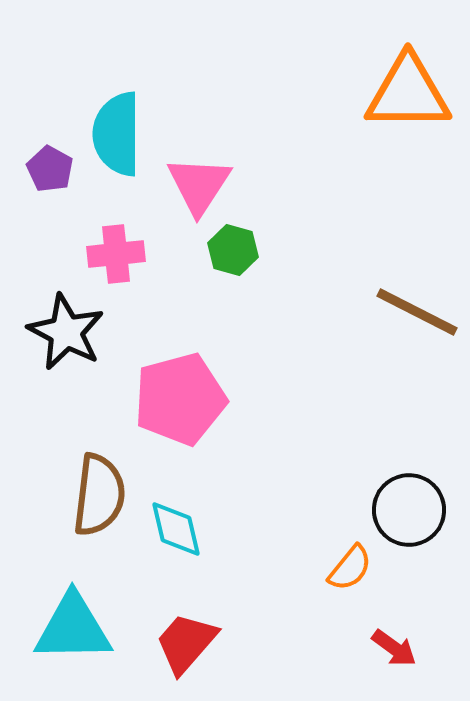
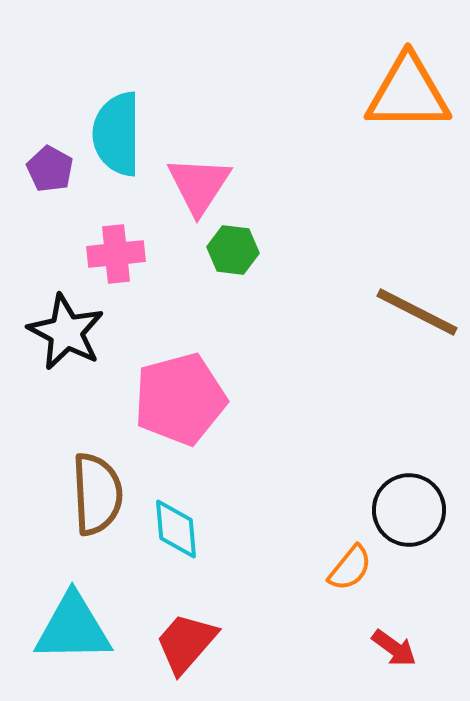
green hexagon: rotated 9 degrees counterclockwise
brown semicircle: moved 2 px left, 1 px up; rotated 10 degrees counterclockwise
cyan diamond: rotated 8 degrees clockwise
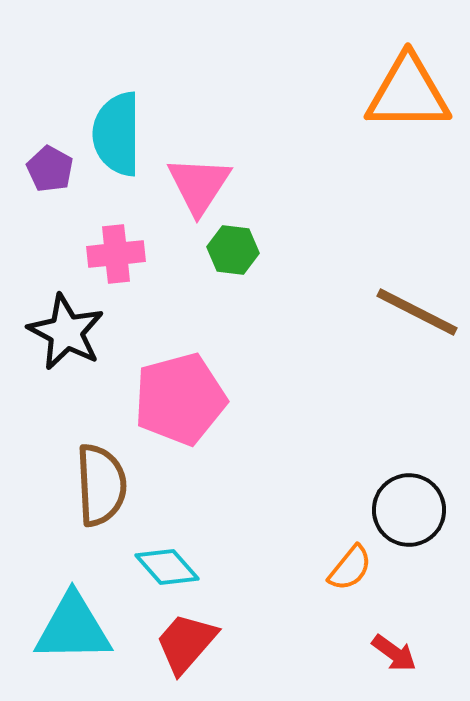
brown semicircle: moved 4 px right, 9 px up
cyan diamond: moved 9 px left, 38 px down; rotated 36 degrees counterclockwise
red arrow: moved 5 px down
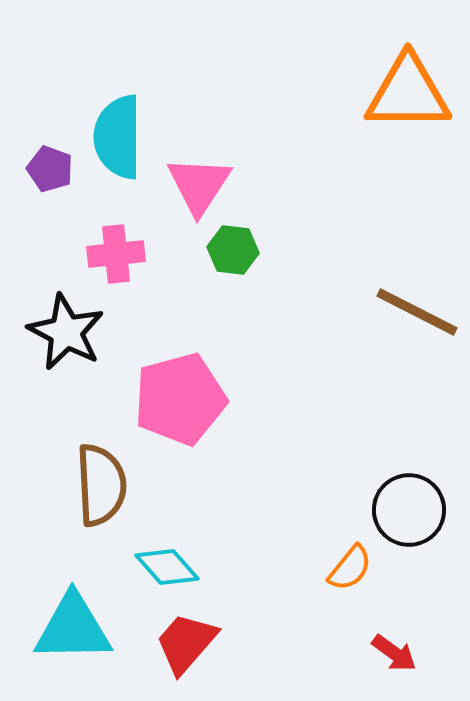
cyan semicircle: moved 1 px right, 3 px down
purple pentagon: rotated 9 degrees counterclockwise
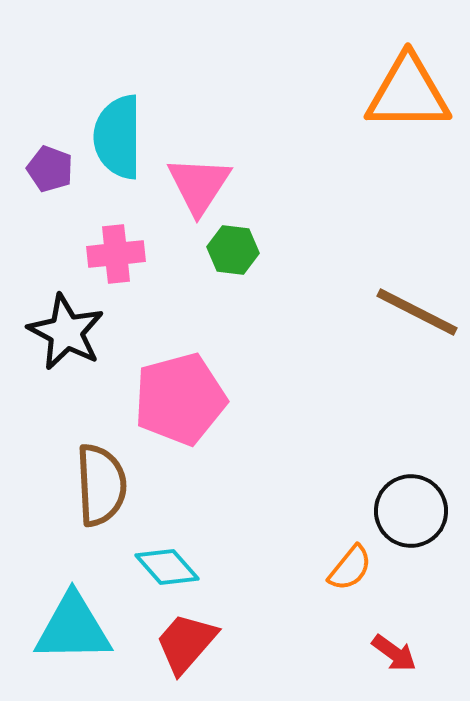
black circle: moved 2 px right, 1 px down
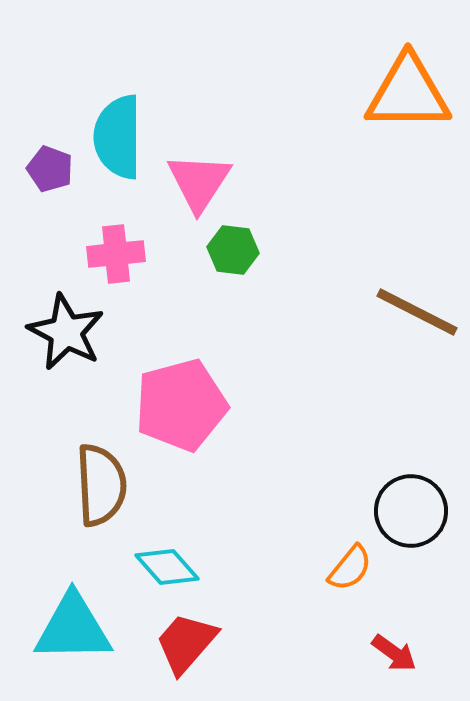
pink triangle: moved 3 px up
pink pentagon: moved 1 px right, 6 px down
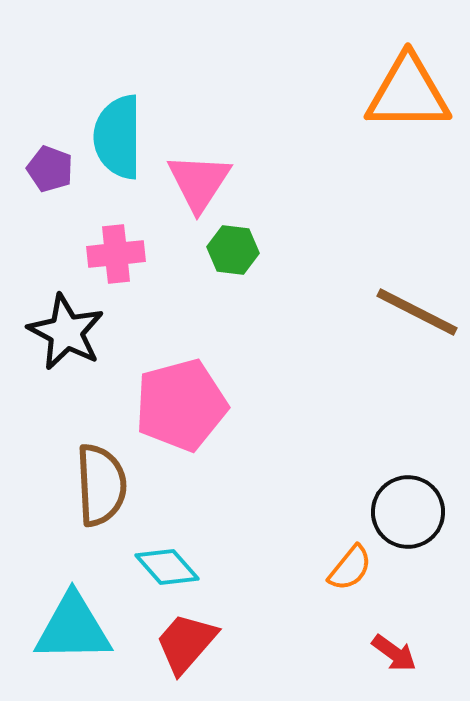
black circle: moved 3 px left, 1 px down
